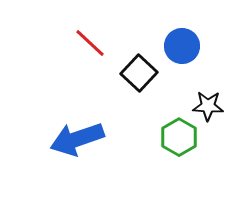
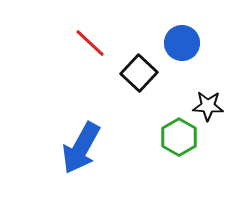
blue circle: moved 3 px up
blue arrow: moved 4 px right, 9 px down; rotated 42 degrees counterclockwise
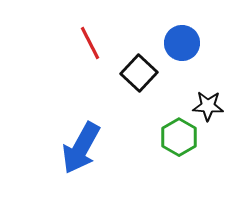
red line: rotated 20 degrees clockwise
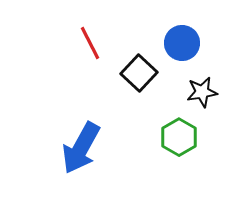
black star: moved 6 px left, 14 px up; rotated 12 degrees counterclockwise
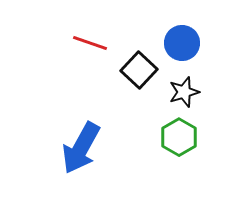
red line: rotated 44 degrees counterclockwise
black square: moved 3 px up
black star: moved 18 px left; rotated 8 degrees counterclockwise
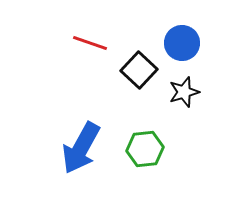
green hexagon: moved 34 px left, 12 px down; rotated 24 degrees clockwise
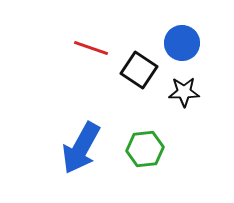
red line: moved 1 px right, 5 px down
black square: rotated 9 degrees counterclockwise
black star: rotated 16 degrees clockwise
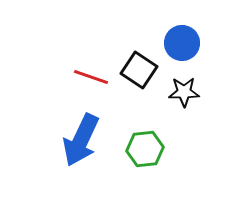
red line: moved 29 px down
blue arrow: moved 8 px up; rotated 4 degrees counterclockwise
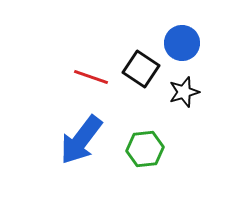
black square: moved 2 px right, 1 px up
black star: rotated 16 degrees counterclockwise
blue arrow: rotated 12 degrees clockwise
